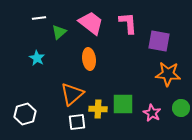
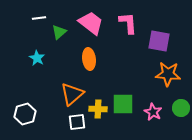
pink star: moved 1 px right, 1 px up
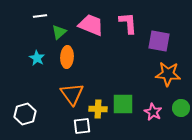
white line: moved 1 px right, 2 px up
pink trapezoid: moved 2 px down; rotated 16 degrees counterclockwise
orange ellipse: moved 22 px left, 2 px up; rotated 10 degrees clockwise
orange triangle: rotated 25 degrees counterclockwise
white square: moved 5 px right, 4 px down
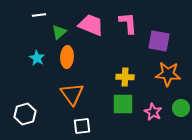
white line: moved 1 px left, 1 px up
yellow cross: moved 27 px right, 32 px up
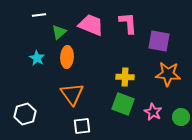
green square: rotated 20 degrees clockwise
green circle: moved 9 px down
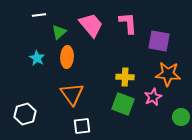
pink trapezoid: rotated 28 degrees clockwise
pink star: moved 15 px up; rotated 18 degrees clockwise
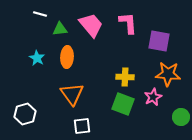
white line: moved 1 px right, 1 px up; rotated 24 degrees clockwise
green triangle: moved 1 px right, 3 px up; rotated 35 degrees clockwise
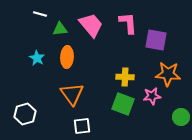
purple square: moved 3 px left, 1 px up
pink star: moved 1 px left, 1 px up; rotated 18 degrees clockwise
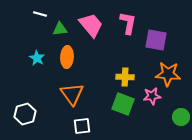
pink L-shape: rotated 15 degrees clockwise
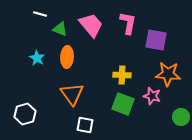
green triangle: rotated 28 degrees clockwise
yellow cross: moved 3 px left, 2 px up
pink star: rotated 24 degrees clockwise
white square: moved 3 px right, 1 px up; rotated 18 degrees clockwise
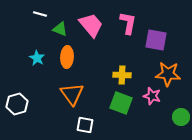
green square: moved 2 px left, 1 px up
white hexagon: moved 8 px left, 10 px up
